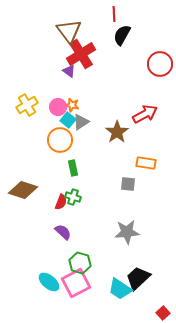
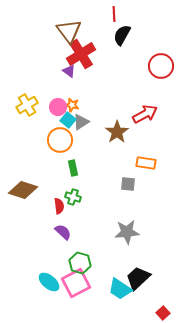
red circle: moved 1 px right, 2 px down
red semicircle: moved 2 px left, 4 px down; rotated 28 degrees counterclockwise
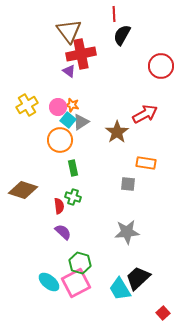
red cross: rotated 20 degrees clockwise
cyan trapezoid: rotated 25 degrees clockwise
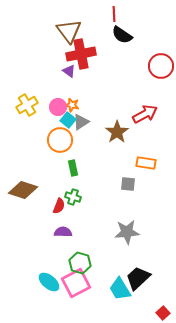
black semicircle: rotated 85 degrees counterclockwise
red semicircle: rotated 28 degrees clockwise
purple semicircle: rotated 42 degrees counterclockwise
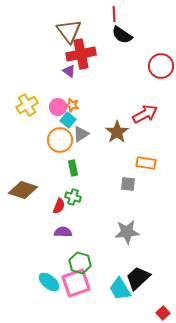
gray triangle: moved 12 px down
pink square: rotated 8 degrees clockwise
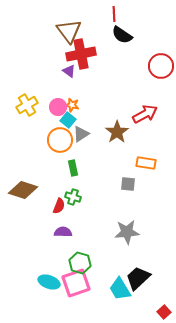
cyan ellipse: rotated 20 degrees counterclockwise
red square: moved 1 px right, 1 px up
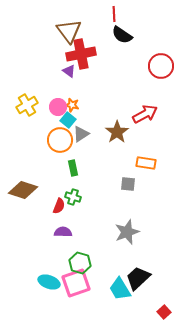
gray star: rotated 15 degrees counterclockwise
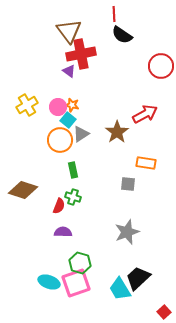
green rectangle: moved 2 px down
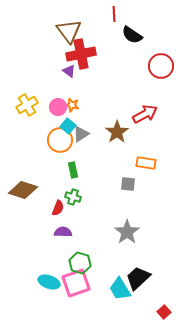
black semicircle: moved 10 px right
cyan square: moved 6 px down
red semicircle: moved 1 px left, 2 px down
gray star: rotated 15 degrees counterclockwise
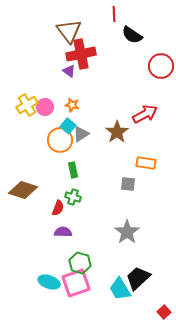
pink circle: moved 13 px left
